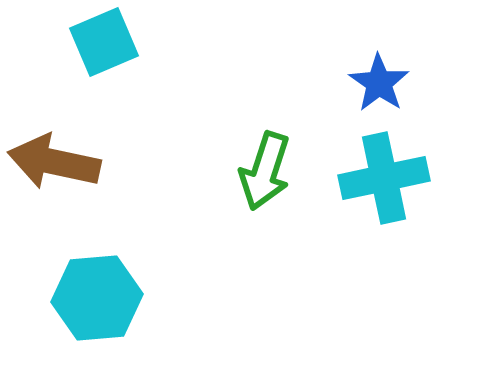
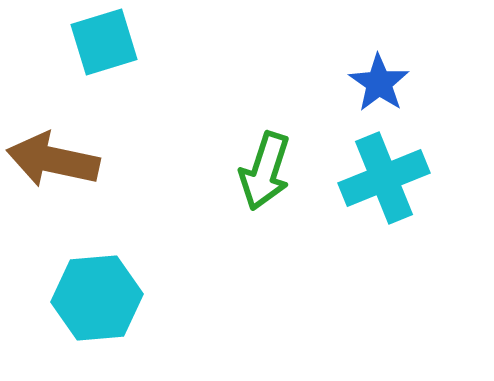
cyan square: rotated 6 degrees clockwise
brown arrow: moved 1 px left, 2 px up
cyan cross: rotated 10 degrees counterclockwise
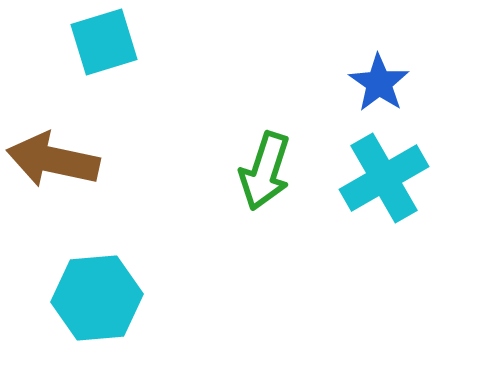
cyan cross: rotated 8 degrees counterclockwise
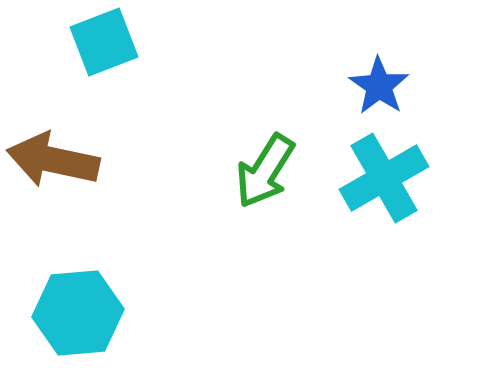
cyan square: rotated 4 degrees counterclockwise
blue star: moved 3 px down
green arrow: rotated 14 degrees clockwise
cyan hexagon: moved 19 px left, 15 px down
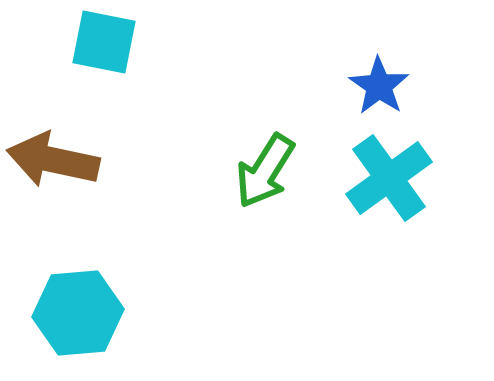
cyan square: rotated 32 degrees clockwise
cyan cross: moved 5 px right; rotated 6 degrees counterclockwise
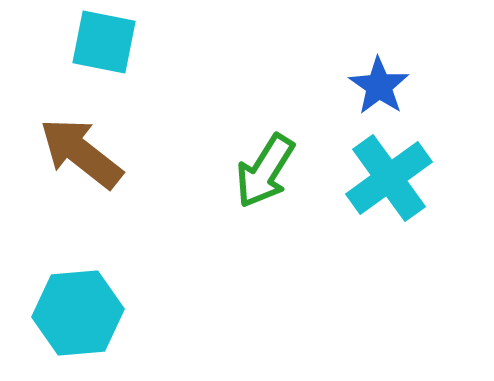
brown arrow: moved 28 px right, 7 px up; rotated 26 degrees clockwise
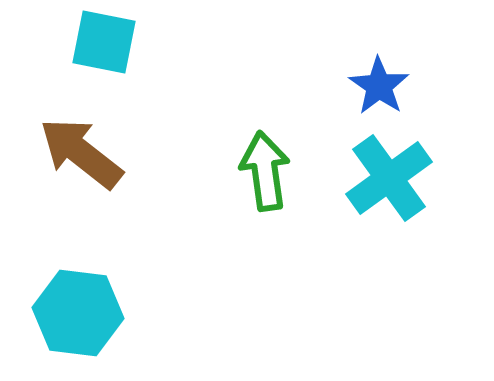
green arrow: rotated 140 degrees clockwise
cyan hexagon: rotated 12 degrees clockwise
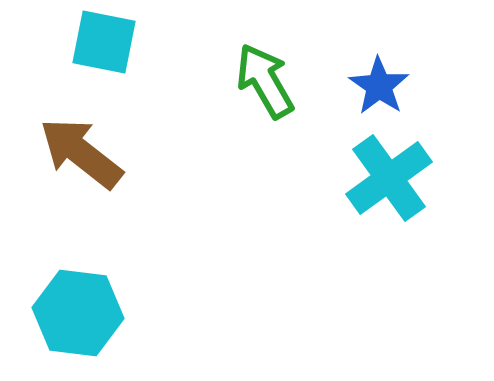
green arrow: moved 90 px up; rotated 22 degrees counterclockwise
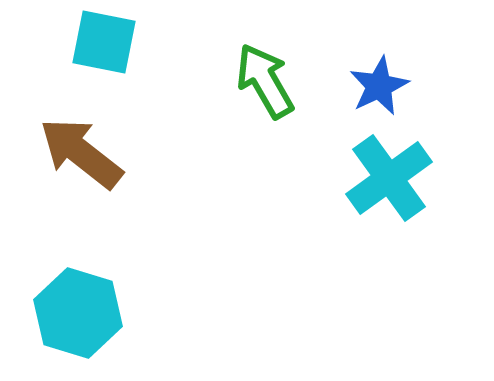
blue star: rotated 12 degrees clockwise
cyan hexagon: rotated 10 degrees clockwise
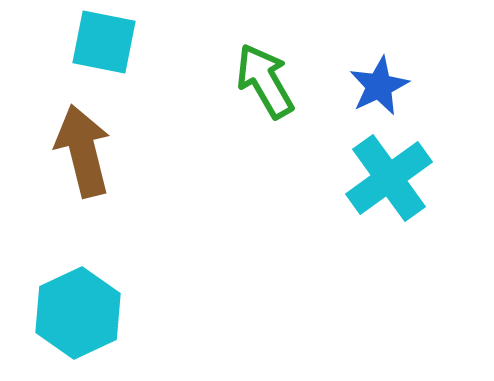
brown arrow: moved 2 px right, 2 px up; rotated 38 degrees clockwise
cyan hexagon: rotated 18 degrees clockwise
